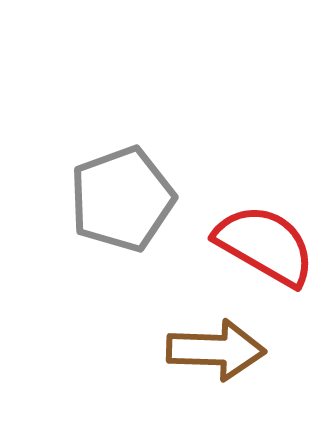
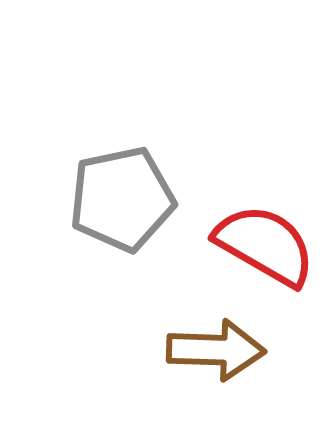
gray pentagon: rotated 8 degrees clockwise
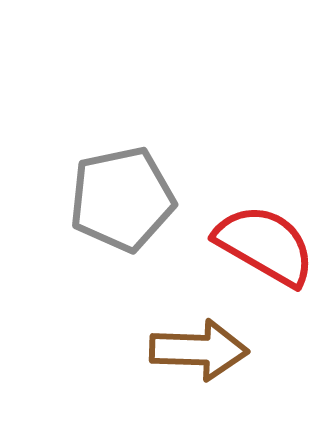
brown arrow: moved 17 px left
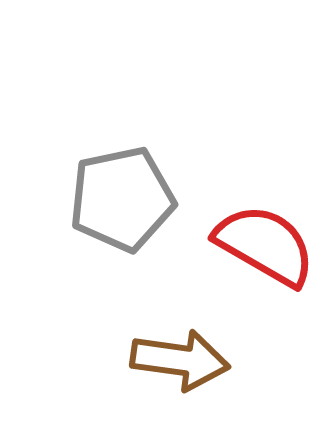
brown arrow: moved 19 px left, 10 px down; rotated 6 degrees clockwise
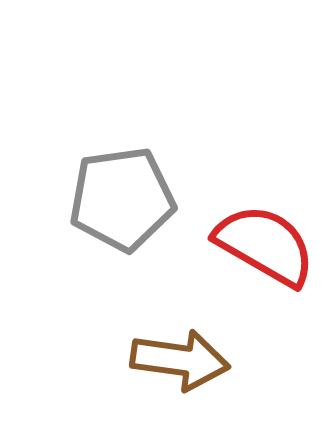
gray pentagon: rotated 4 degrees clockwise
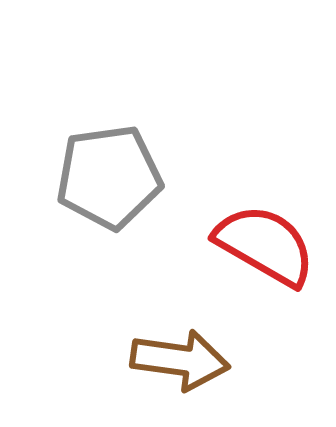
gray pentagon: moved 13 px left, 22 px up
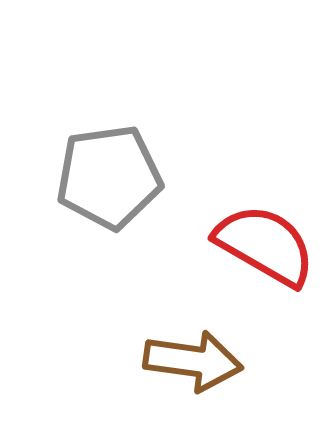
brown arrow: moved 13 px right, 1 px down
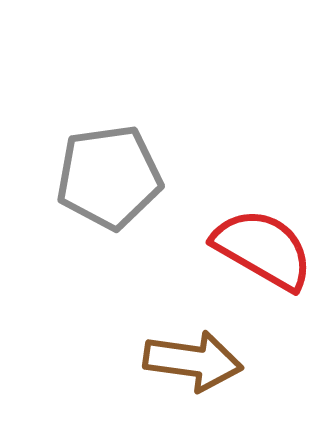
red semicircle: moved 2 px left, 4 px down
